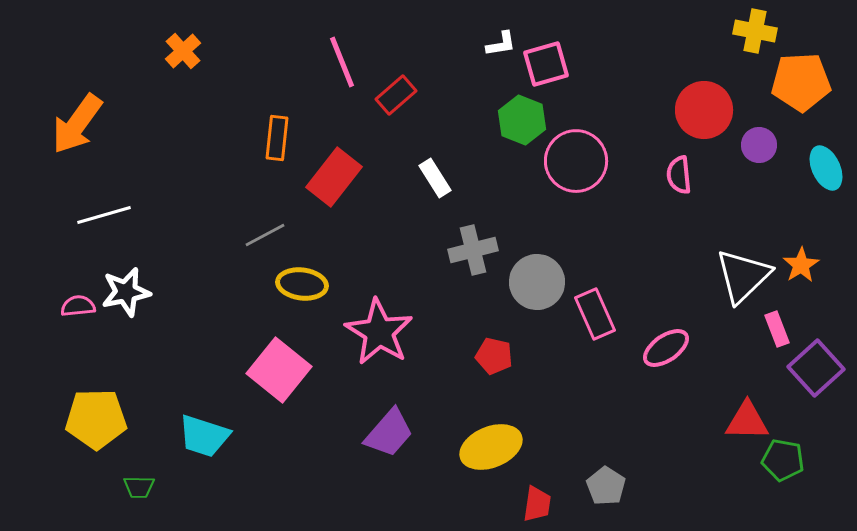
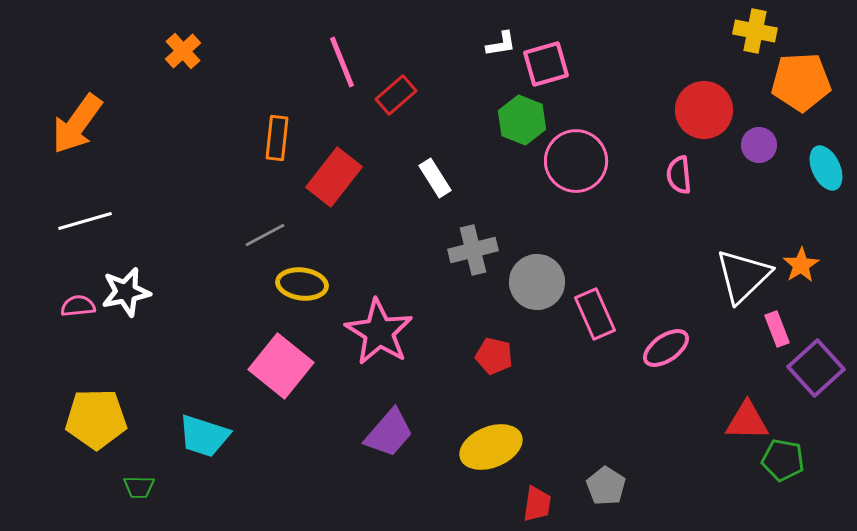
white line at (104, 215): moved 19 px left, 6 px down
pink square at (279, 370): moved 2 px right, 4 px up
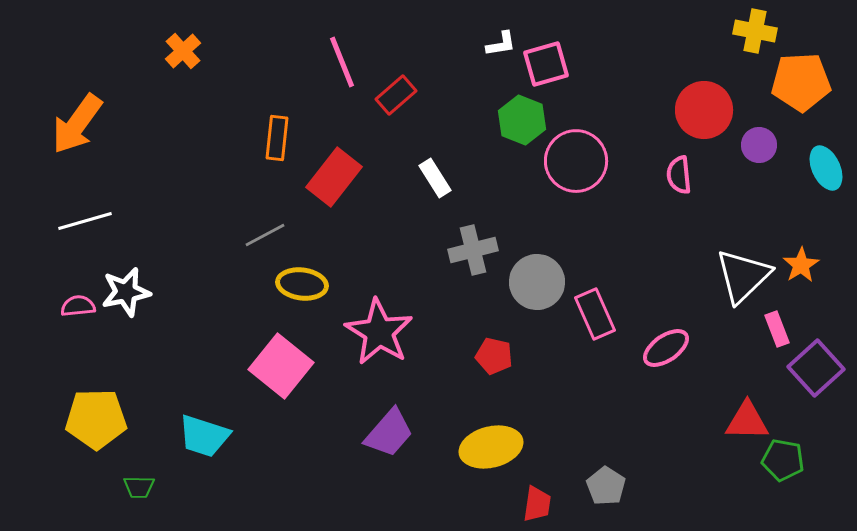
yellow ellipse at (491, 447): rotated 8 degrees clockwise
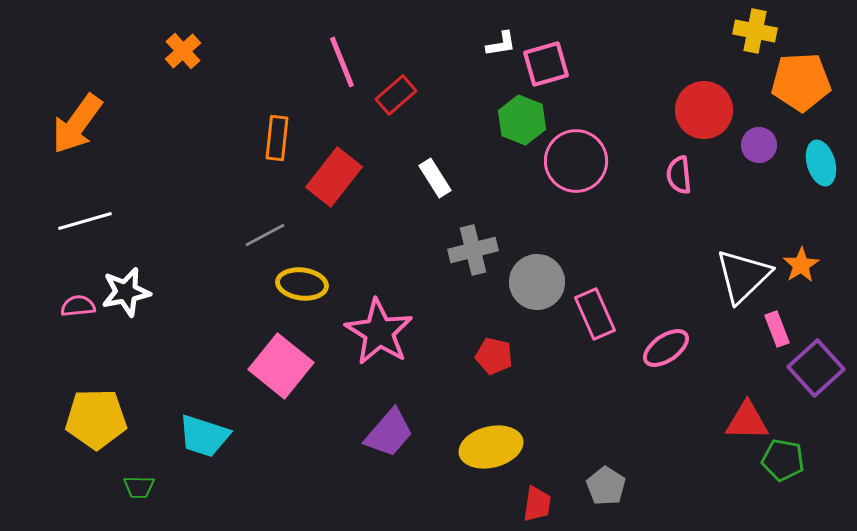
cyan ellipse at (826, 168): moved 5 px left, 5 px up; rotated 9 degrees clockwise
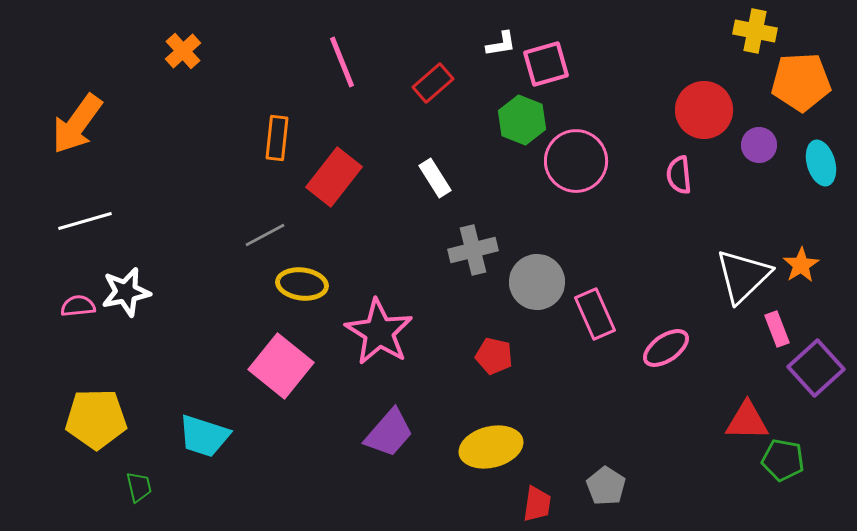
red rectangle at (396, 95): moved 37 px right, 12 px up
green trapezoid at (139, 487): rotated 104 degrees counterclockwise
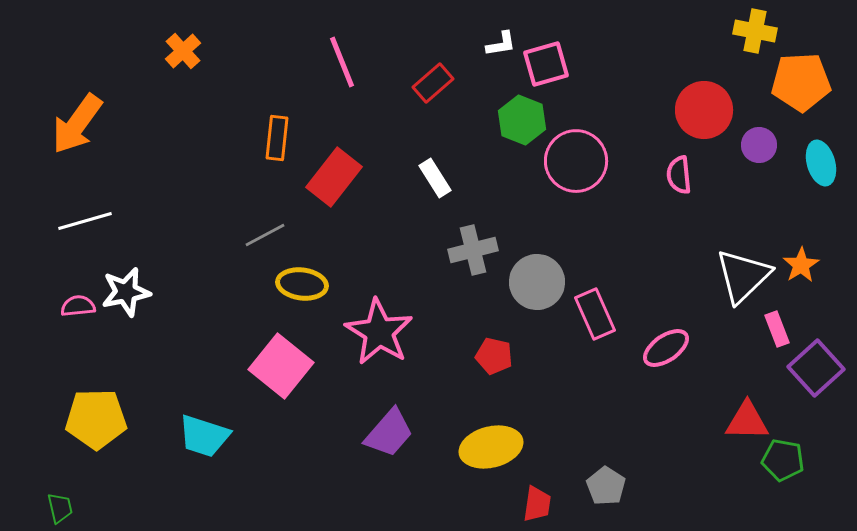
green trapezoid at (139, 487): moved 79 px left, 21 px down
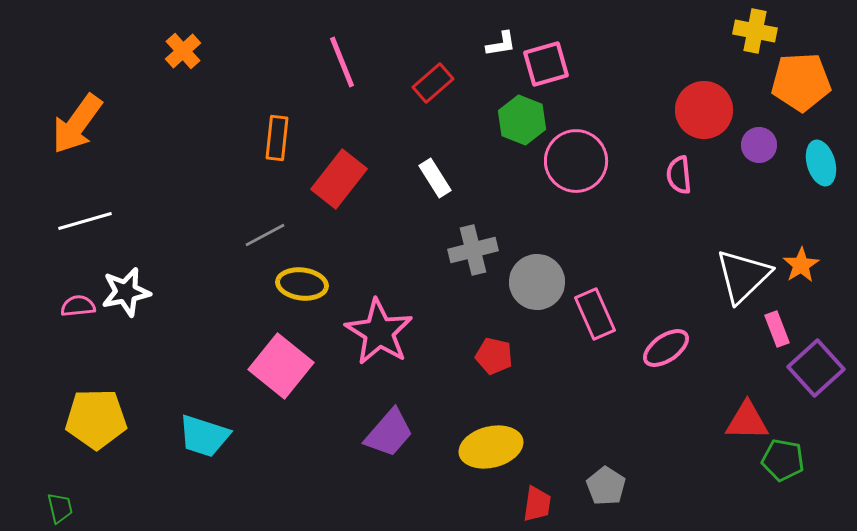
red rectangle at (334, 177): moved 5 px right, 2 px down
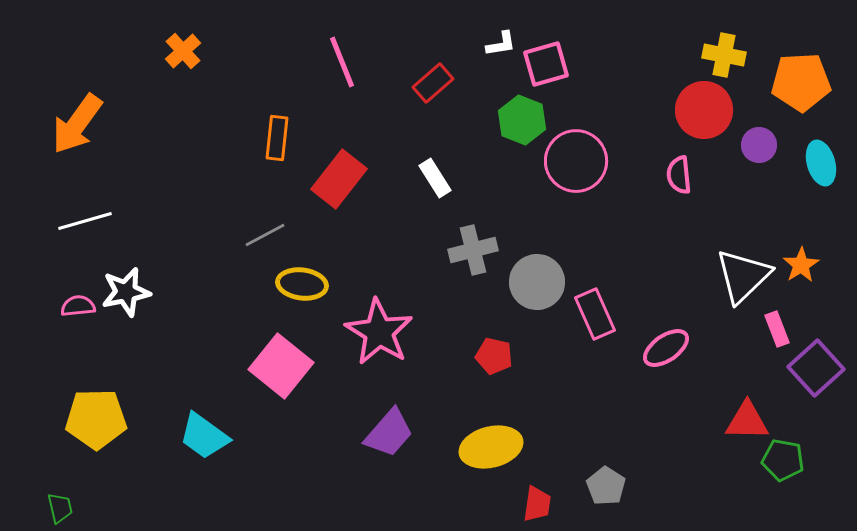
yellow cross at (755, 31): moved 31 px left, 24 px down
cyan trapezoid at (204, 436): rotated 18 degrees clockwise
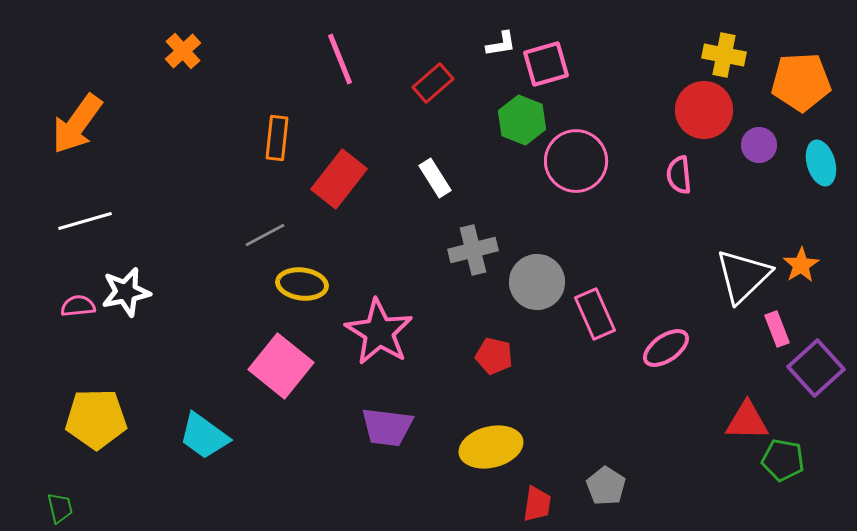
pink line at (342, 62): moved 2 px left, 3 px up
purple trapezoid at (389, 433): moved 2 px left, 6 px up; rotated 56 degrees clockwise
